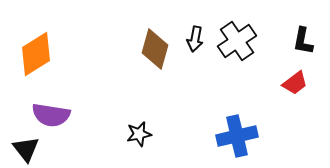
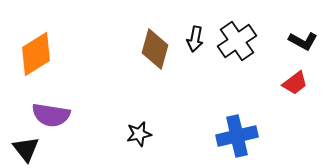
black L-shape: rotated 72 degrees counterclockwise
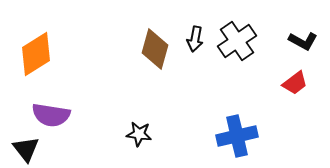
black star: rotated 20 degrees clockwise
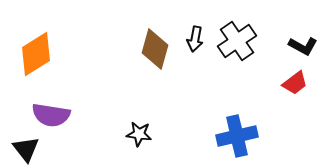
black L-shape: moved 5 px down
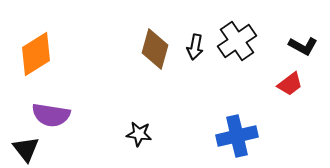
black arrow: moved 8 px down
red trapezoid: moved 5 px left, 1 px down
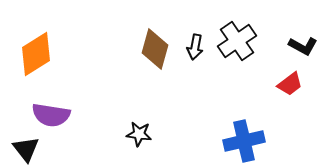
blue cross: moved 7 px right, 5 px down
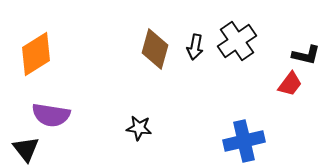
black L-shape: moved 3 px right, 9 px down; rotated 16 degrees counterclockwise
red trapezoid: rotated 16 degrees counterclockwise
black star: moved 6 px up
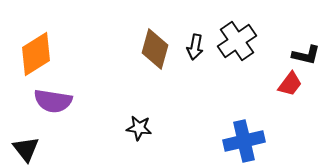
purple semicircle: moved 2 px right, 14 px up
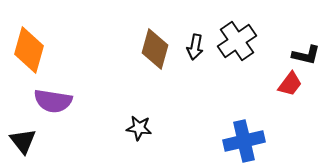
orange diamond: moved 7 px left, 4 px up; rotated 42 degrees counterclockwise
black triangle: moved 3 px left, 8 px up
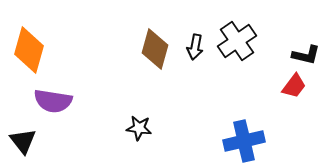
red trapezoid: moved 4 px right, 2 px down
